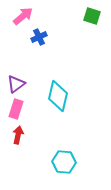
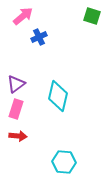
red arrow: moved 1 px down; rotated 84 degrees clockwise
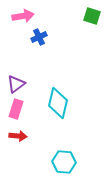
pink arrow: rotated 30 degrees clockwise
cyan diamond: moved 7 px down
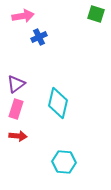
green square: moved 4 px right, 2 px up
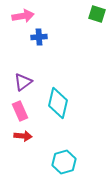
green square: moved 1 px right
blue cross: rotated 21 degrees clockwise
purple triangle: moved 7 px right, 2 px up
pink rectangle: moved 4 px right, 2 px down; rotated 42 degrees counterclockwise
red arrow: moved 5 px right
cyan hexagon: rotated 20 degrees counterclockwise
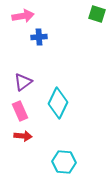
cyan diamond: rotated 12 degrees clockwise
cyan hexagon: rotated 20 degrees clockwise
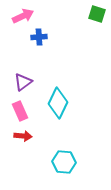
pink arrow: rotated 15 degrees counterclockwise
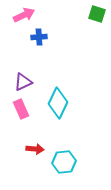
pink arrow: moved 1 px right, 1 px up
purple triangle: rotated 12 degrees clockwise
pink rectangle: moved 1 px right, 2 px up
red arrow: moved 12 px right, 13 px down
cyan hexagon: rotated 10 degrees counterclockwise
